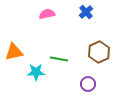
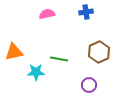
blue cross: rotated 32 degrees clockwise
purple circle: moved 1 px right, 1 px down
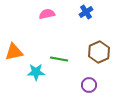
blue cross: rotated 24 degrees counterclockwise
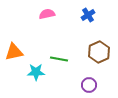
blue cross: moved 2 px right, 3 px down
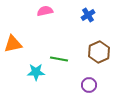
pink semicircle: moved 2 px left, 3 px up
orange triangle: moved 1 px left, 8 px up
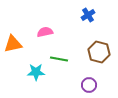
pink semicircle: moved 21 px down
brown hexagon: rotated 20 degrees counterclockwise
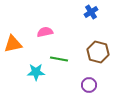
blue cross: moved 3 px right, 3 px up
brown hexagon: moved 1 px left
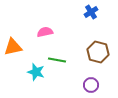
orange triangle: moved 3 px down
green line: moved 2 px left, 1 px down
cyan star: rotated 18 degrees clockwise
purple circle: moved 2 px right
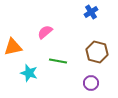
pink semicircle: rotated 28 degrees counterclockwise
brown hexagon: moved 1 px left
green line: moved 1 px right, 1 px down
cyan star: moved 7 px left, 1 px down
purple circle: moved 2 px up
